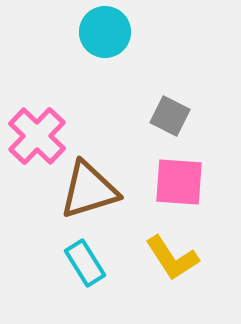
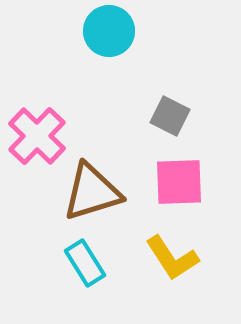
cyan circle: moved 4 px right, 1 px up
pink square: rotated 6 degrees counterclockwise
brown triangle: moved 3 px right, 2 px down
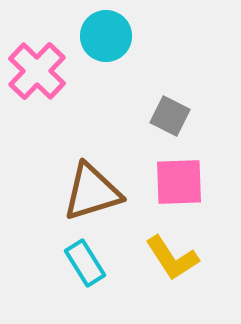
cyan circle: moved 3 px left, 5 px down
pink cross: moved 65 px up
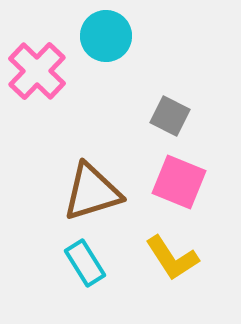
pink square: rotated 24 degrees clockwise
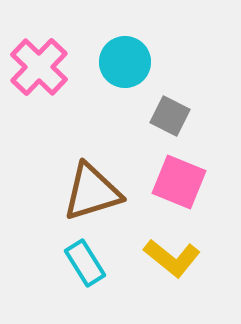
cyan circle: moved 19 px right, 26 px down
pink cross: moved 2 px right, 4 px up
yellow L-shape: rotated 18 degrees counterclockwise
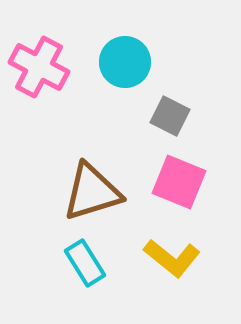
pink cross: rotated 16 degrees counterclockwise
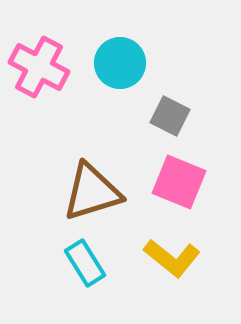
cyan circle: moved 5 px left, 1 px down
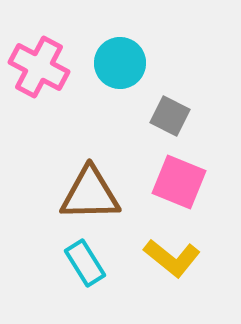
brown triangle: moved 2 px left, 2 px down; rotated 16 degrees clockwise
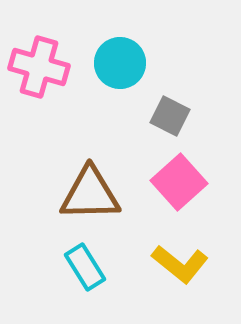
pink cross: rotated 12 degrees counterclockwise
pink square: rotated 26 degrees clockwise
yellow L-shape: moved 8 px right, 6 px down
cyan rectangle: moved 4 px down
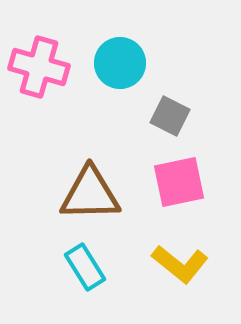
pink square: rotated 30 degrees clockwise
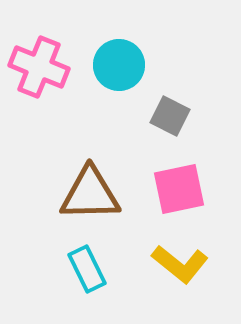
cyan circle: moved 1 px left, 2 px down
pink cross: rotated 6 degrees clockwise
pink square: moved 7 px down
cyan rectangle: moved 2 px right, 2 px down; rotated 6 degrees clockwise
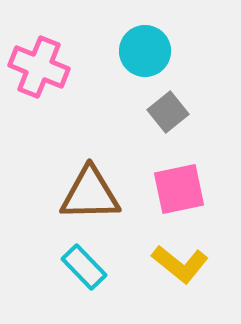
cyan circle: moved 26 px right, 14 px up
gray square: moved 2 px left, 4 px up; rotated 24 degrees clockwise
cyan rectangle: moved 3 px left, 2 px up; rotated 18 degrees counterclockwise
